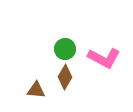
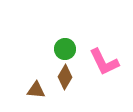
pink L-shape: moved 4 px down; rotated 36 degrees clockwise
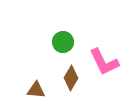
green circle: moved 2 px left, 7 px up
brown diamond: moved 6 px right, 1 px down
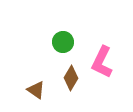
pink L-shape: moved 2 px left; rotated 52 degrees clockwise
brown triangle: rotated 30 degrees clockwise
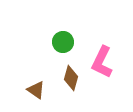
brown diamond: rotated 15 degrees counterclockwise
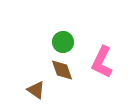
brown diamond: moved 9 px left, 8 px up; rotated 35 degrees counterclockwise
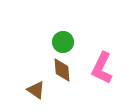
pink L-shape: moved 6 px down
brown diamond: rotated 15 degrees clockwise
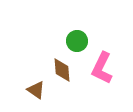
green circle: moved 14 px right, 1 px up
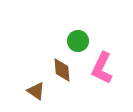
green circle: moved 1 px right
brown triangle: moved 1 px down
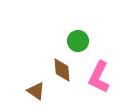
pink L-shape: moved 3 px left, 9 px down
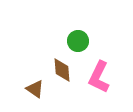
brown triangle: moved 1 px left, 2 px up
